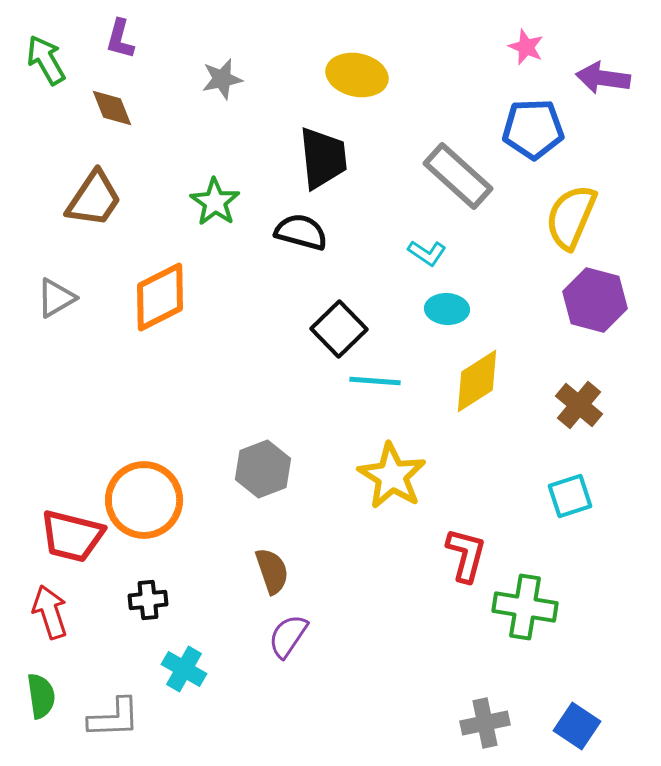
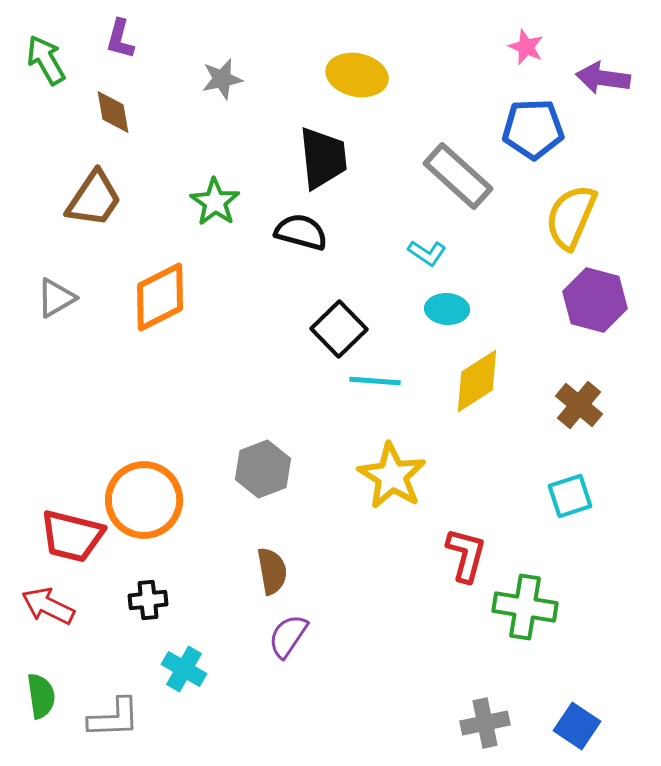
brown diamond: moved 1 px right, 4 px down; rotated 12 degrees clockwise
brown semicircle: rotated 9 degrees clockwise
red arrow: moved 2 px left, 6 px up; rotated 46 degrees counterclockwise
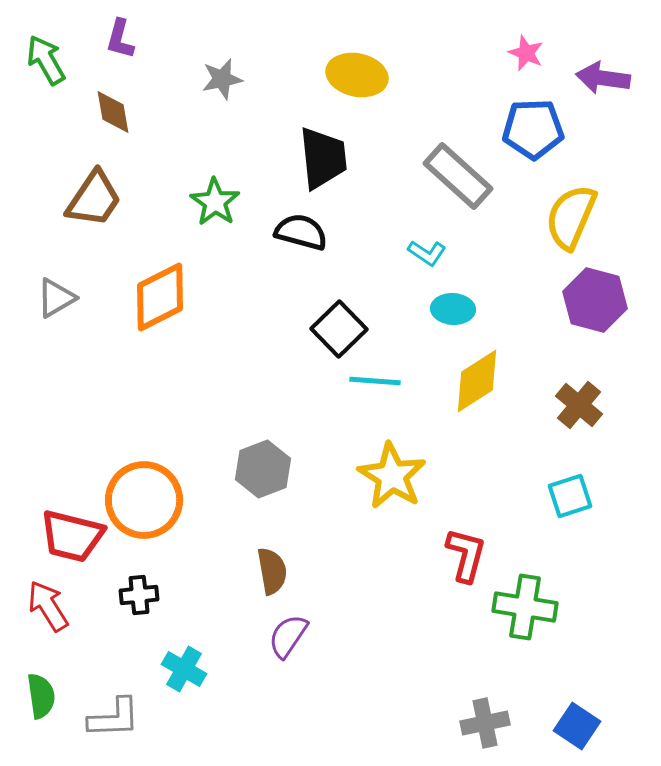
pink star: moved 6 px down
cyan ellipse: moved 6 px right
black cross: moved 9 px left, 5 px up
red arrow: rotated 32 degrees clockwise
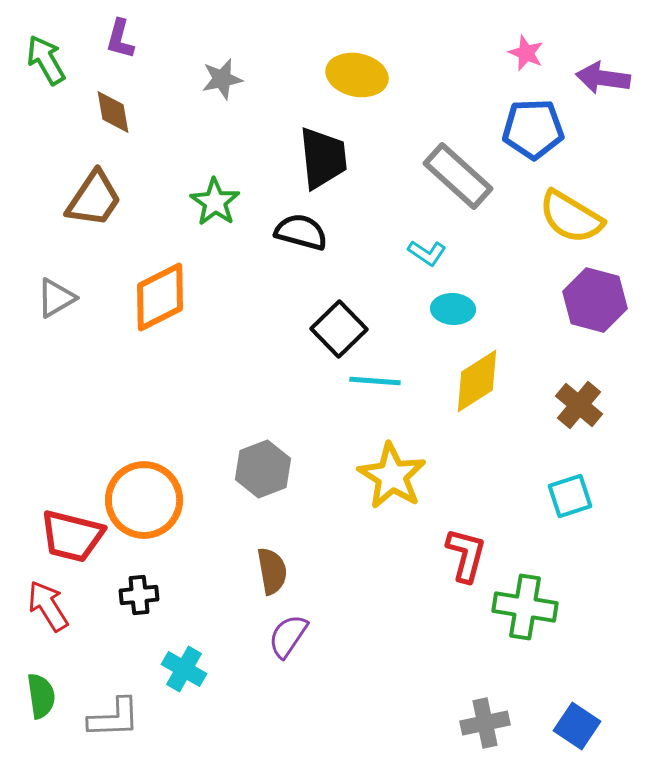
yellow semicircle: rotated 82 degrees counterclockwise
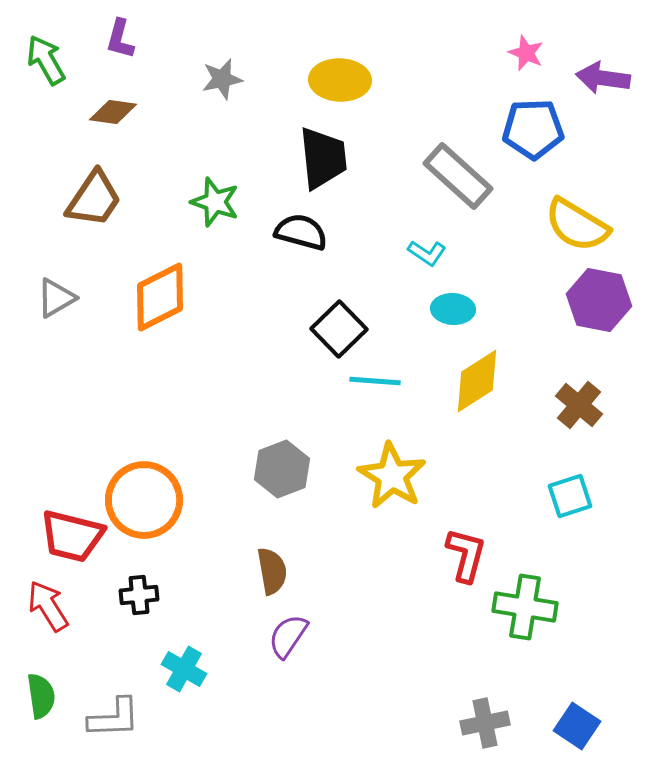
yellow ellipse: moved 17 px left, 5 px down; rotated 10 degrees counterclockwise
brown diamond: rotated 72 degrees counterclockwise
green star: rotated 15 degrees counterclockwise
yellow semicircle: moved 6 px right, 8 px down
purple hexagon: moved 4 px right; rotated 4 degrees counterclockwise
gray hexagon: moved 19 px right
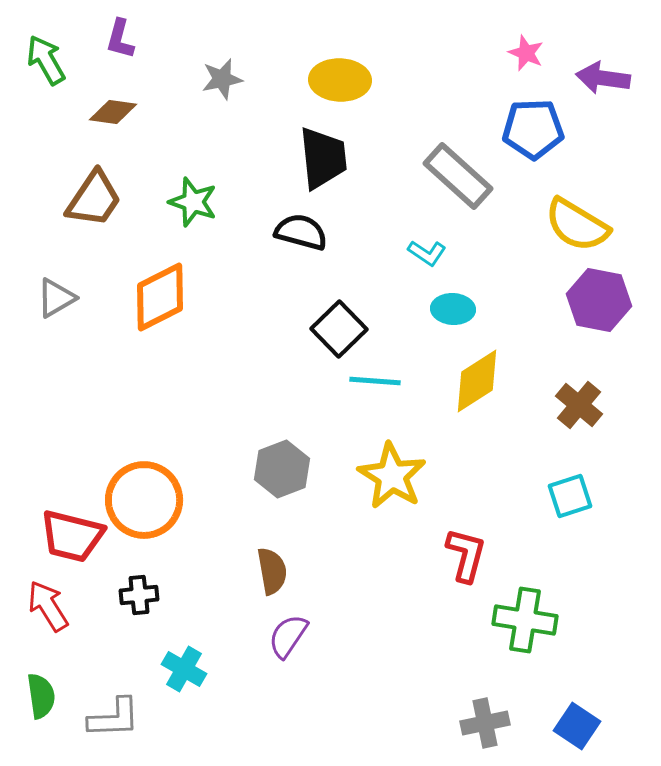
green star: moved 22 px left
green cross: moved 13 px down
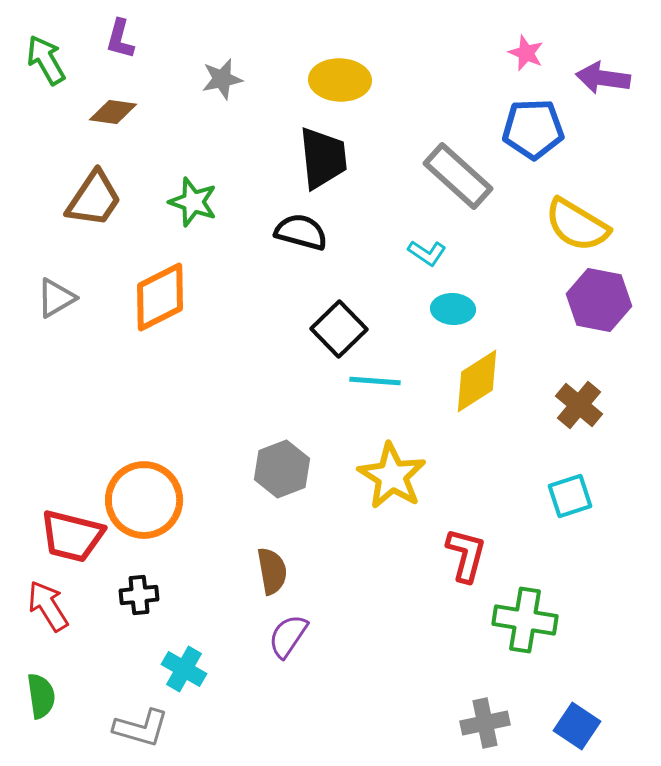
gray L-shape: moved 27 px right, 10 px down; rotated 18 degrees clockwise
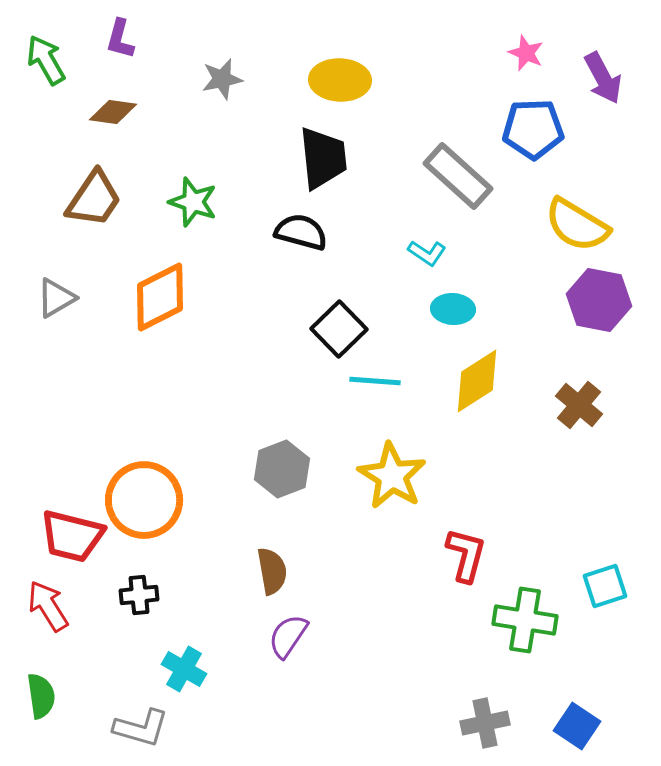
purple arrow: rotated 126 degrees counterclockwise
cyan square: moved 35 px right, 90 px down
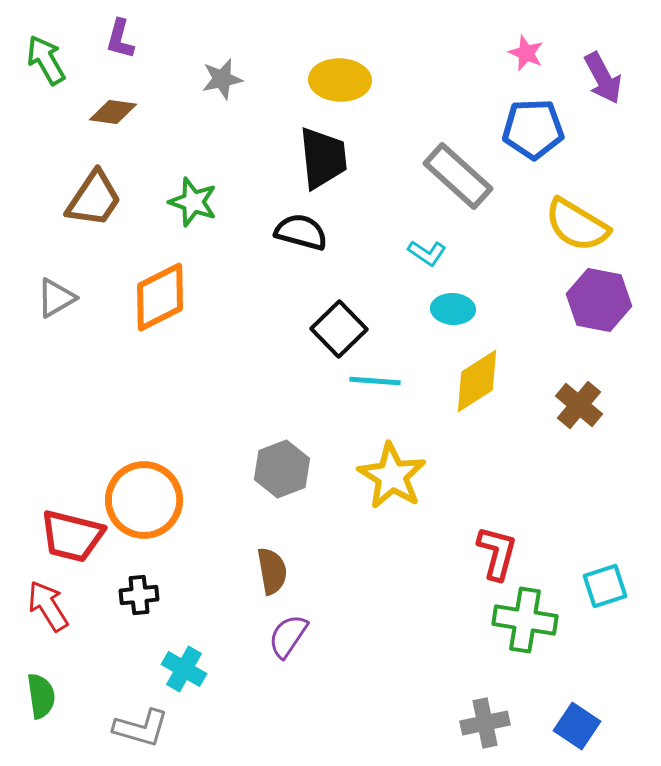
red L-shape: moved 31 px right, 2 px up
